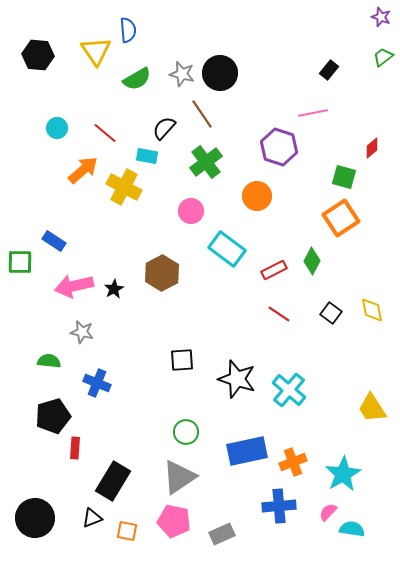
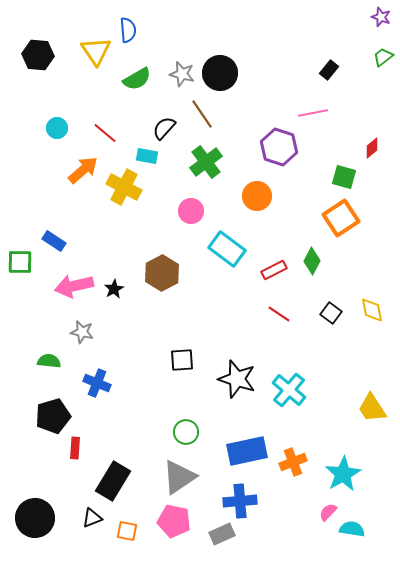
blue cross at (279, 506): moved 39 px left, 5 px up
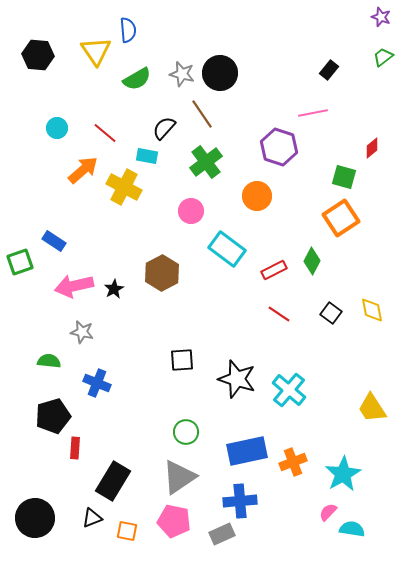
green square at (20, 262): rotated 20 degrees counterclockwise
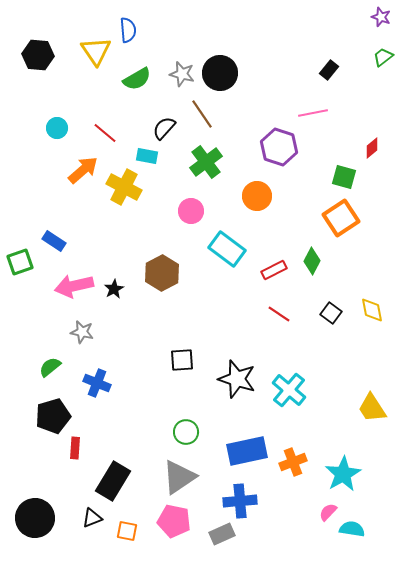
green semicircle at (49, 361): moved 1 px right, 6 px down; rotated 45 degrees counterclockwise
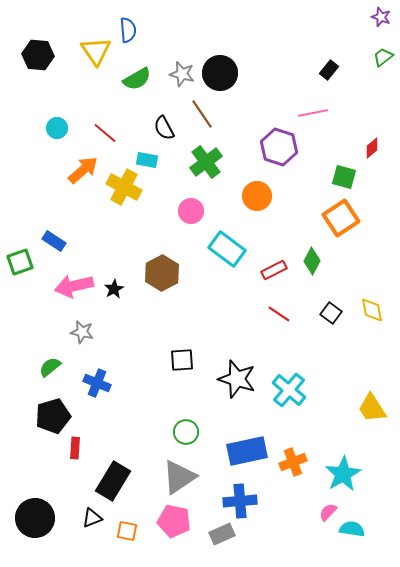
black semicircle at (164, 128): rotated 70 degrees counterclockwise
cyan rectangle at (147, 156): moved 4 px down
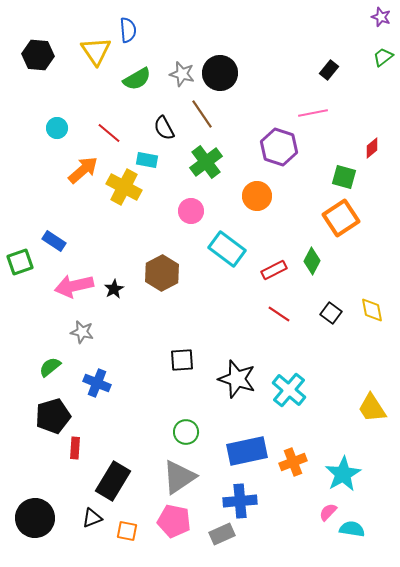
red line at (105, 133): moved 4 px right
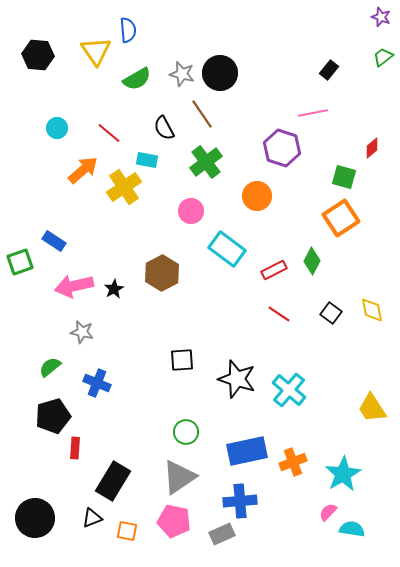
purple hexagon at (279, 147): moved 3 px right, 1 px down
yellow cross at (124, 187): rotated 28 degrees clockwise
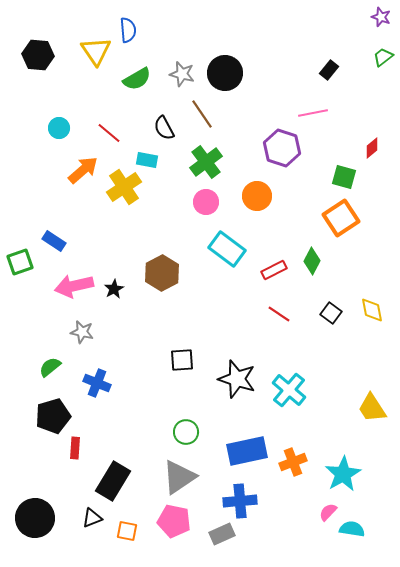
black circle at (220, 73): moved 5 px right
cyan circle at (57, 128): moved 2 px right
pink circle at (191, 211): moved 15 px right, 9 px up
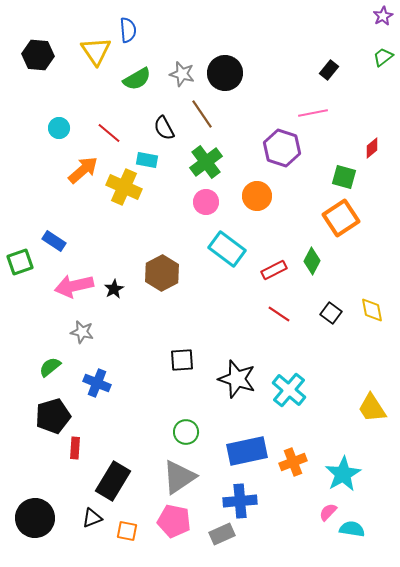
purple star at (381, 17): moved 2 px right, 1 px up; rotated 24 degrees clockwise
yellow cross at (124, 187): rotated 32 degrees counterclockwise
